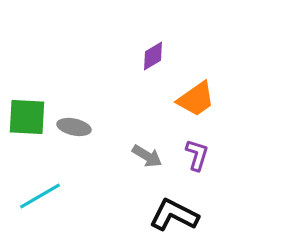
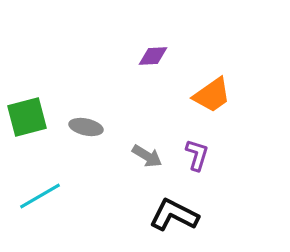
purple diamond: rotated 28 degrees clockwise
orange trapezoid: moved 16 px right, 4 px up
green square: rotated 18 degrees counterclockwise
gray ellipse: moved 12 px right
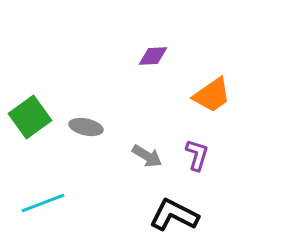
green square: moved 3 px right; rotated 21 degrees counterclockwise
cyan line: moved 3 px right, 7 px down; rotated 9 degrees clockwise
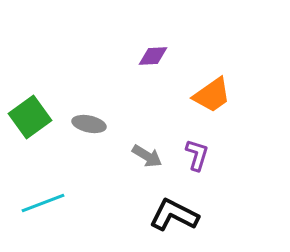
gray ellipse: moved 3 px right, 3 px up
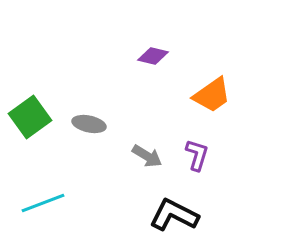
purple diamond: rotated 16 degrees clockwise
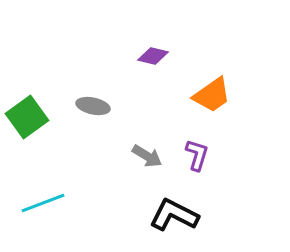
green square: moved 3 px left
gray ellipse: moved 4 px right, 18 px up
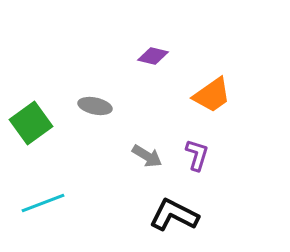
gray ellipse: moved 2 px right
green square: moved 4 px right, 6 px down
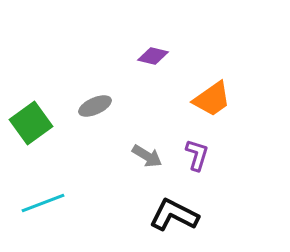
orange trapezoid: moved 4 px down
gray ellipse: rotated 36 degrees counterclockwise
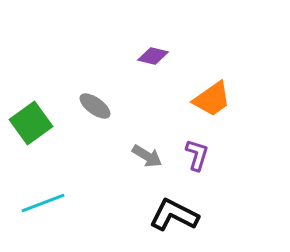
gray ellipse: rotated 60 degrees clockwise
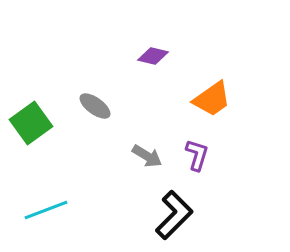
cyan line: moved 3 px right, 7 px down
black L-shape: rotated 108 degrees clockwise
